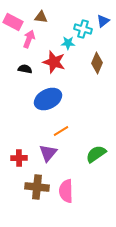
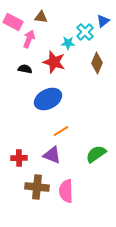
cyan cross: moved 2 px right, 3 px down; rotated 30 degrees clockwise
purple triangle: moved 4 px right, 2 px down; rotated 48 degrees counterclockwise
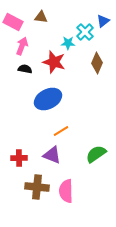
pink arrow: moved 7 px left, 7 px down
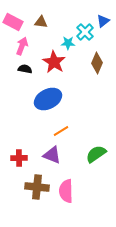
brown triangle: moved 5 px down
red star: rotated 15 degrees clockwise
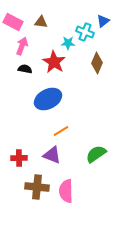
cyan cross: rotated 24 degrees counterclockwise
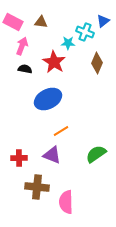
pink semicircle: moved 11 px down
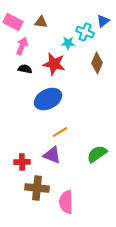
red star: moved 2 px down; rotated 20 degrees counterclockwise
orange line: moved 1 px left, 1 px down
green semicircle: moved 1 px right
red cross: moved 3 px right, 4 px down
brown cross: moved 1 px down
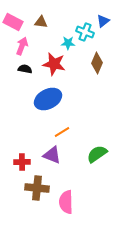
orange line: moved 2 px right
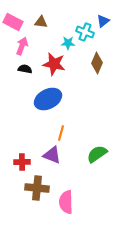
orange line: moved 1 px left, 1 px down; rotated 42 degrees counterclockwise
